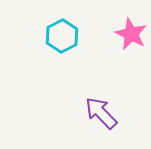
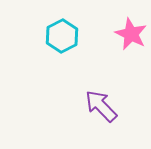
purple arrow: moved 7 px up
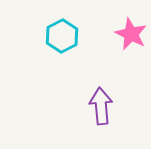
purple arrow: rotated 39 degrees clockwise
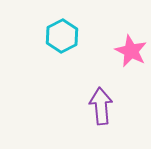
pink star: moved 17 px down
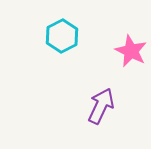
purple arrow: rotated 30 degrees clockwise
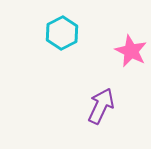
cyan hexagon: moved 3 px up
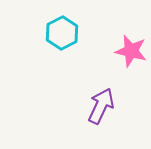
pink star: rotated 12 degrees counterclockwise
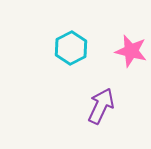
cyan hexagon: moved 9 px right, 15 px down
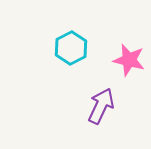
pink star: moved 2 px left, 9 px down
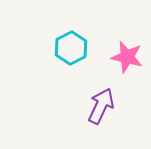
pink star: moved 2 px left, 3 px up
